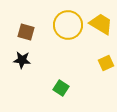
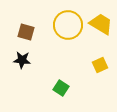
yellow square: moved 6 px left, 2 px down
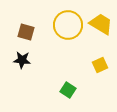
green square: moved 7 px right, 2 px down
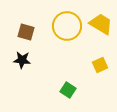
yellow circle: moved 1 px left, 1 px down
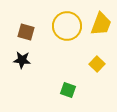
yellow trapezoid: rotated 80 degrees clockwise
yellow square: moved 3 px left, 1 px up; rotated 21 degrees counterclockwise
green square: rotated 14 degrees counterclockwise
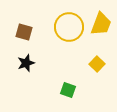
yellow circle: moved 2 px right, 1 px down
brown square: moved 2 px left
black star: moved 4 px right, 3 px down; rotated 24 degrees counterclockwise
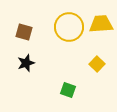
yellow trapezoid: rotated 115 degrees counterclockwise
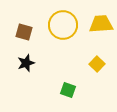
yellow circle: moved 6 px left, 2 px up
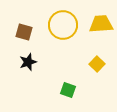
black star: moved 2 px right, 1 px up
